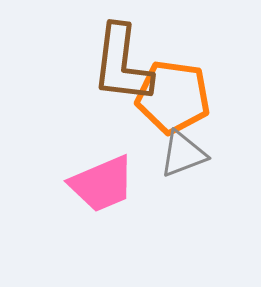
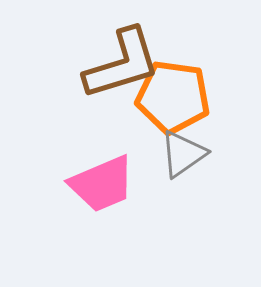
brown L-shape: rotated 114 degrees counterclockwise
gray triangle: rotated 14 degrees counterclockwise
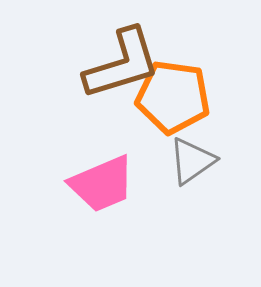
gray triangle: moved 9 px right, 7 px down
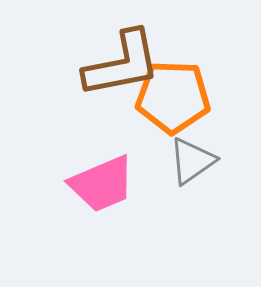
brown L-shape: rotated 6 degrees clockwise
orange pentagon: rotated 6 degrees counterclockwise
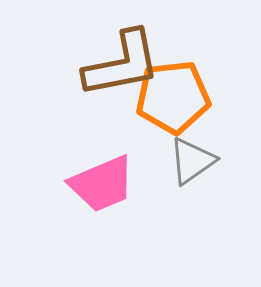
orange pentagon: rotated 8 degrees counterclockwise
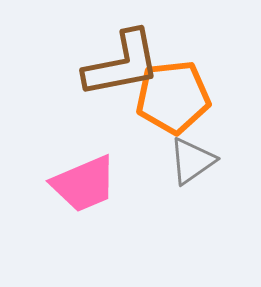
pink trapezoid: moved 18 px left
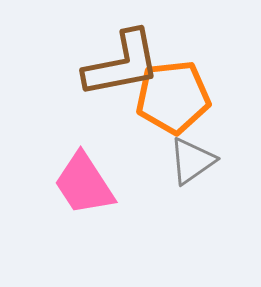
pink trapezoid: rotated 80 degrees clockwise
